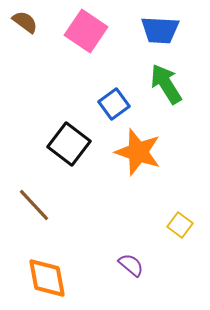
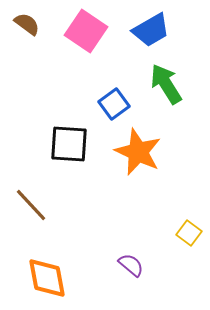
brown semicircle: moved 2 px right, 2 px down
blue trapezoid: moved 9 px left; rotated 33 degrees counterclockwise
black square: rotated 33 degrees counterclockwise
orange star: rotated 6 degrees clockwise
brown line: moved 3 px left
yellow square: moved 9 px right, 8 px down
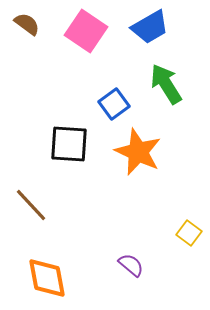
blue trapezoid: moved 1 px left, 3 px up
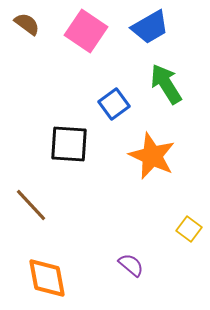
orange star: moved 14 px right, 4 px down
yellow square: moved 4 px up
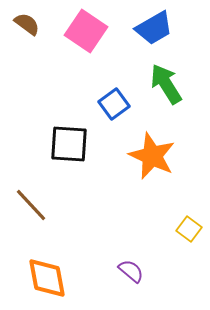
blue trapezoid: moved 4 px right, 1 px down
purple semicircle: moved 6 px down
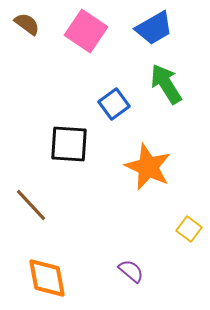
orange star: moved 4 px left, 11 px down
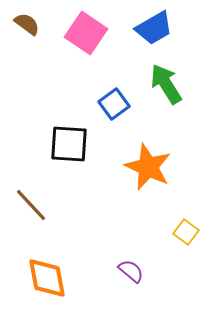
pink square: moved 2 px down
yellow square: moved 3 px left, 3 px down
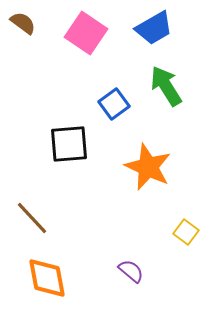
brown semicircle: moved 4 px left, 1 px up
green arrow: moved 2 px down
black square: rotated 9 degrees counterclockwise
brown line: moved 1 px right, 13 px down
